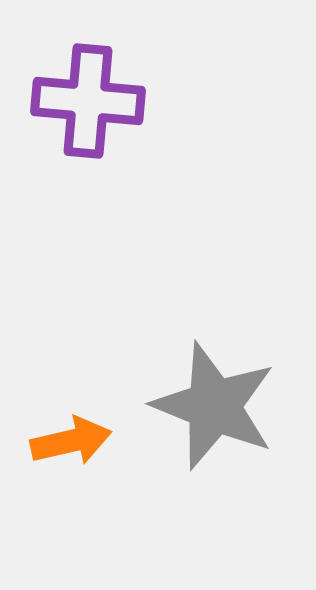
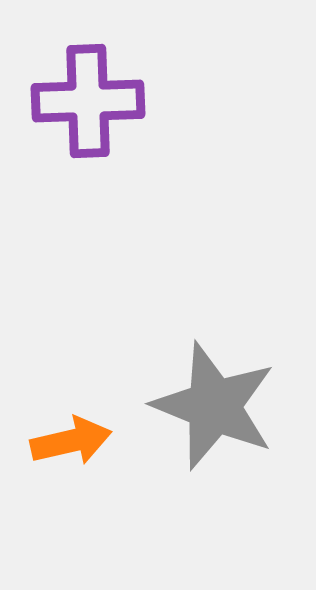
purple cross: rotated 7 degrees counterclockwise
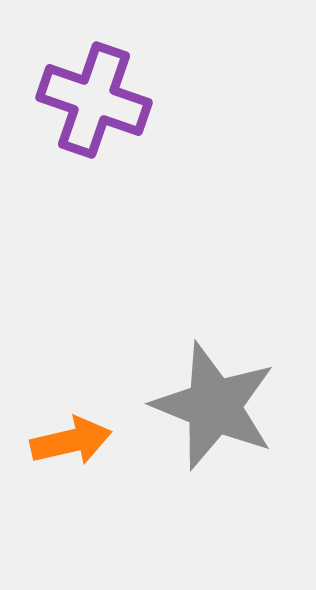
purple cross: moved 6 px right, 1 px up; rotated 21 degrees clockwise
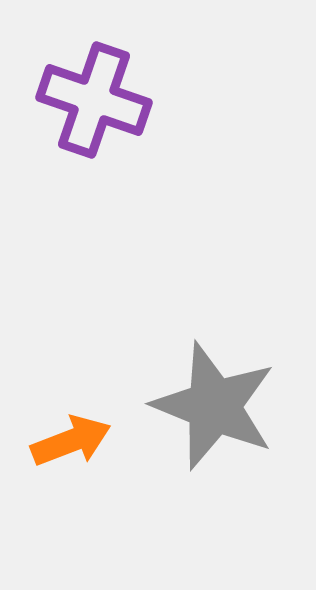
orange arrow: rotated 8 degrees counterclockwise
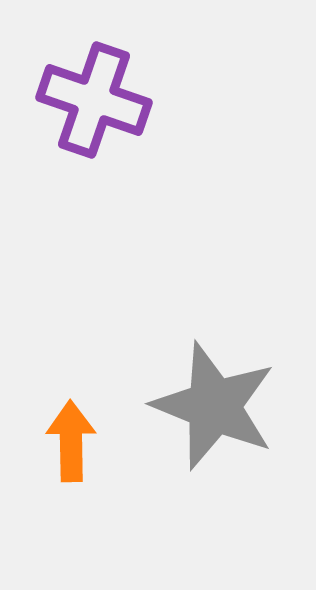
orange arrow: rotated 70 degrees counterclockwise
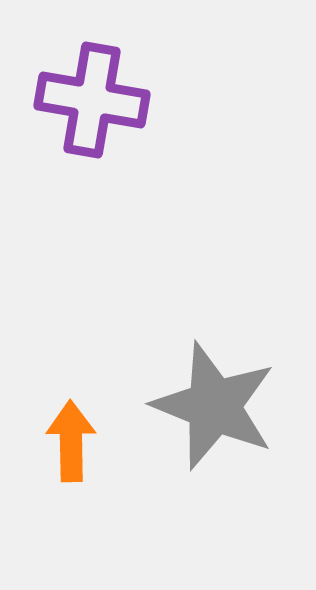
purple cross: moved 2 px left; rotated 9 degrees counterclockwise
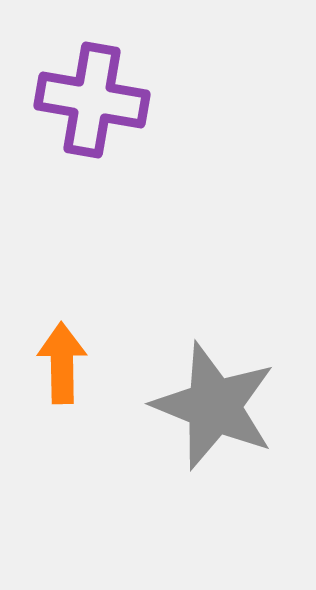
orange arrow: moved 9 px left, 78 px up
